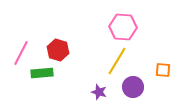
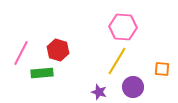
orange square: moved 1 px left, 1 px up
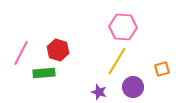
orange square: rotated 21 degrees counterclockwise
green rectangle: moved 2 px right
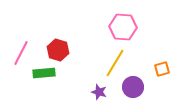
yellow line: moved 2 px left, 2 px down
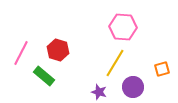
green rectangle: moved 3 px down; rotated 45 degrees clockwise
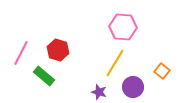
orange square: moved 2 px down; rotated 35 degrees counterclockwise
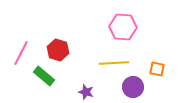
yellow line: moved 1 px left; rotated 56 degrees clockwise
orange square: moved 5 px left, 2 px up; rotated 28 degrees counterclockwise
purple star: moved 13 px left
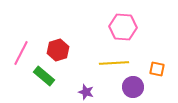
red hexagon: rotated 25 degrees clockwise
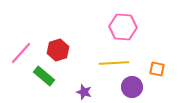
pink line: rotated 15 degrees clockwise
purple circle: moved 1 px left
purple star: moved 2 px left
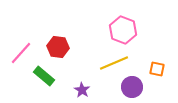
pink hexagon: moved 3 px down; rotated 16 degrees clockwise
red hexagon: moved 3 px up; rotated 25 degrees clockwise
yellow line: rotated 20 degrees counterclockwise
purple star: moved 2 px left, 2 px up; rotated 14 degrees clockwise
